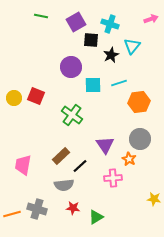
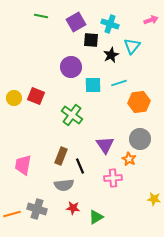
pink arrow: moved 1 px down
brown rectangle: rotated 24 degrees counterclockwise
black line: rotated 70 degrees counterclockwise
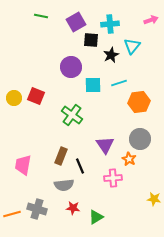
cyan cross: rotated 24 degrees counterclockwise
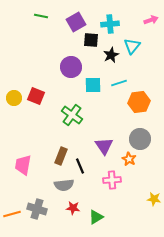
purple triangle: moved 1 px left, 1 px down
pink cross: moved 1 px left, 2 px down
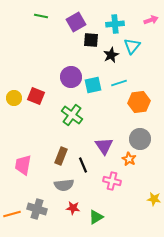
cyan cross: moved 5 px right
purple circle: moved 10 px down
cyan square: rotated 12 degrees counterclockwise
black line: moved 3 px right, 1 px up
pink cross: moved 1 px down; rotated 18 degrees clockwise
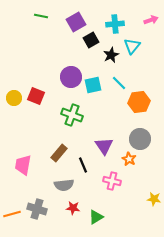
black square: rotated 35 degrees counterclockwise
cyan line: rotated 63 degrees clockwise
green cross: rotated 15 degrees counterclockwise
brown rectangle: moved 2 px left, 3 px up; rotated 18 degrees clockwise
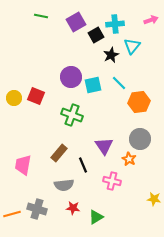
black square: moved 5 px right, 5 px up
